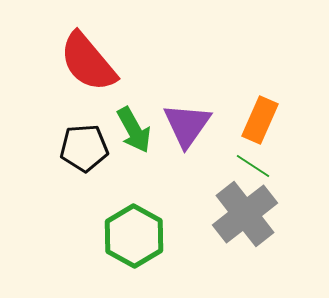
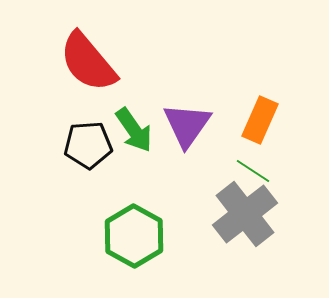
green arrow: rotated 6 degrees counterclockwise
black pentagon: moved 4 px right, 3 px up
green line: moved 5 px down
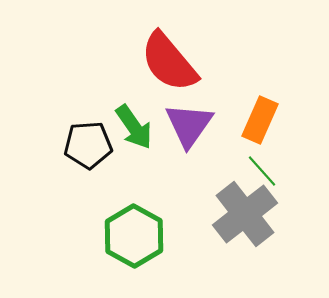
red semicircle: moved 81 px right
purple triangle: moved 2 px right
green arrow: moved 3 px up
green line: moved 9 px right; rotated 15 degrees clockwise
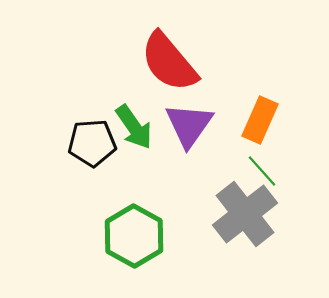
black pentagon: moved 4 px right, 2 px up
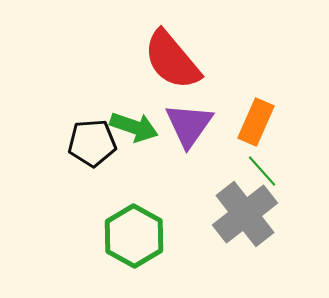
red semicircle: moved 3 px right, 2 px up
orange rectangle: moved 4 px left, 2 px down
green arrow: rotated 36 degrees counterclockwise
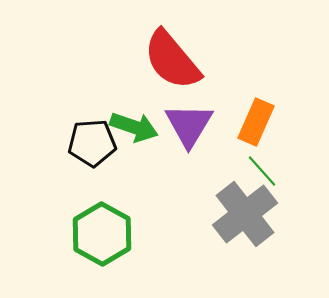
purple triangle: rotated 4 degrees counterclockwise
green hexagon: moved 32 px left, 2 px up
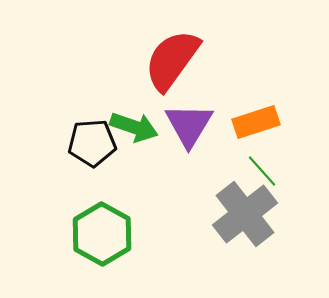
red semicircle: rotated 76 degrees clockwise
orange rectangle: rotated 48 degrees clockwise
